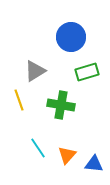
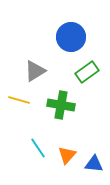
green rectangle: rotated 20 degrees counterclockwise
yellow line: rotated 55 degrees counterclockwise
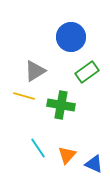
yellow line: moved 5 px right, 4 px up
blue triangle: rotated 18 degrees clockwise
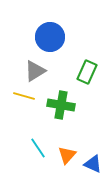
blue circle: moved 21 px left
green rectangle: rotated 30 degrees counterclockwise
blue triangle: moved 1 px left
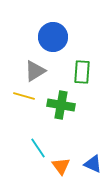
blue circle: moved 3 px right
green rectangle: moved 5 px left; rotated 20 degrees counterclockwise
orange triangle: moved 6 px left, 11 px down; rotated 18 degrees counterclockwise
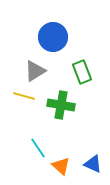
green rectangle: rotated 25 degrees counterclockwise
orange triangle: rotated 12 degrees counterclockwise
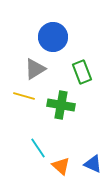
gray triangle: moved 2 px up
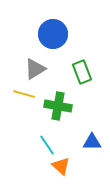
blue circle: moved 3 px up
yellow line: moved 2 px up
green cross: moved 3 px left, 1 px down
cyan line: moved 9 px right, 3 px up
blue triangle: moved 1 px left, 22 px up; rotated 24 degrees counterclockwise
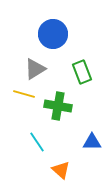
cyan line: moved 10 px left, 3 px up
orange triangle: moved 4 px down
